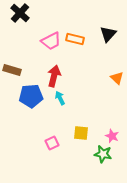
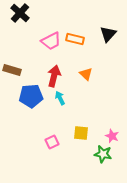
orange triangle: moved 31 px left, 4 px up
pink square: moved 1 px up
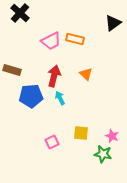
black triangle: moved 5 px right, 11 px up; rotated 12 degrees clockwise
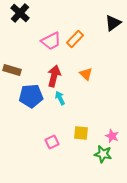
orange rectangle: rotated 60 degrees counterclockwise
